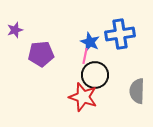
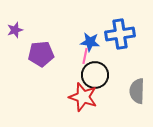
blue star: rotated 18 degrees counterclockwise
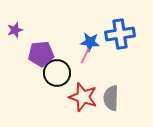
pink line: rotated 14 degrees clockwise
black circle: moved 38 px left, 2 px up
gray semicircle: moved 26 px left, 7 px down
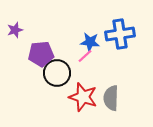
pink line: rotated 21 degrees clockwise
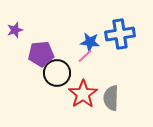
red star: moved 3 px up; rotated 20 degrees clockwise
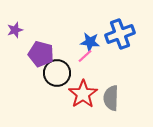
blue cross: rotated 12 degrees counterclockwise
purple pentagon: rotated 20 degrees clockwise
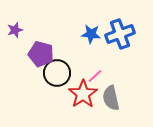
blue star: moved 1 px right, 8 px up
pink line: moved 10 px right, 20 px down
gray semicircle: rotated 15 degrees counterclockwise
